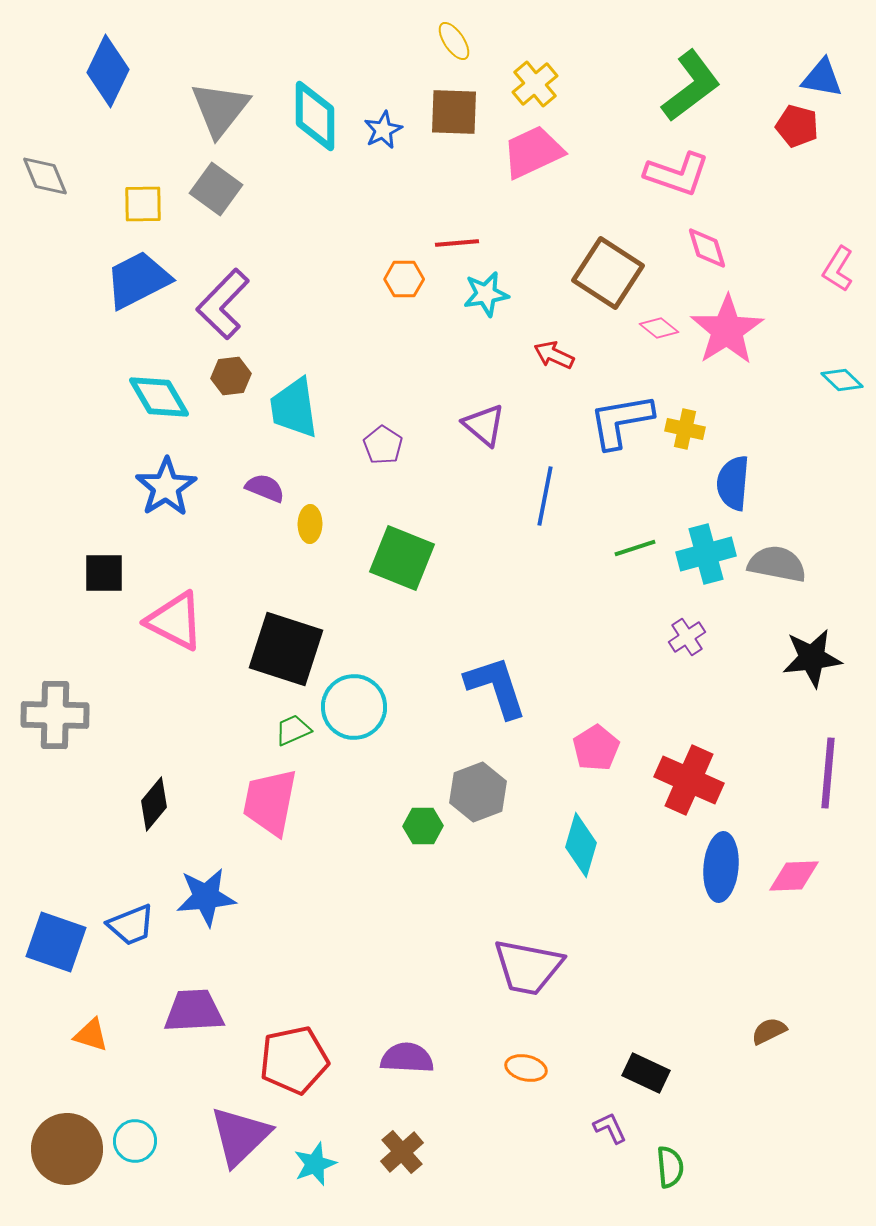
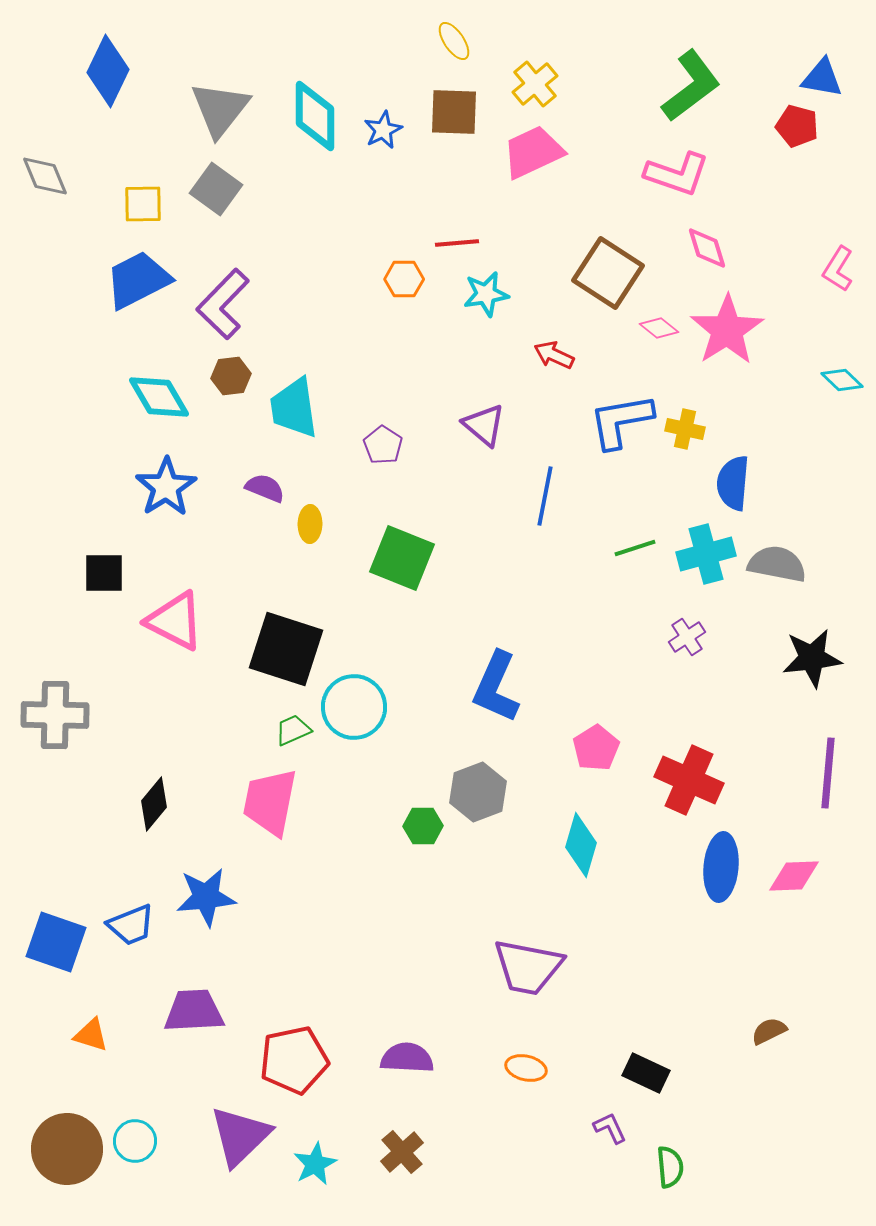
blue L-shape at (496, 687): rotated 138 degrees counterclockwise
cyan star at (315, 1164): rotated 6 degrees counterclockwise
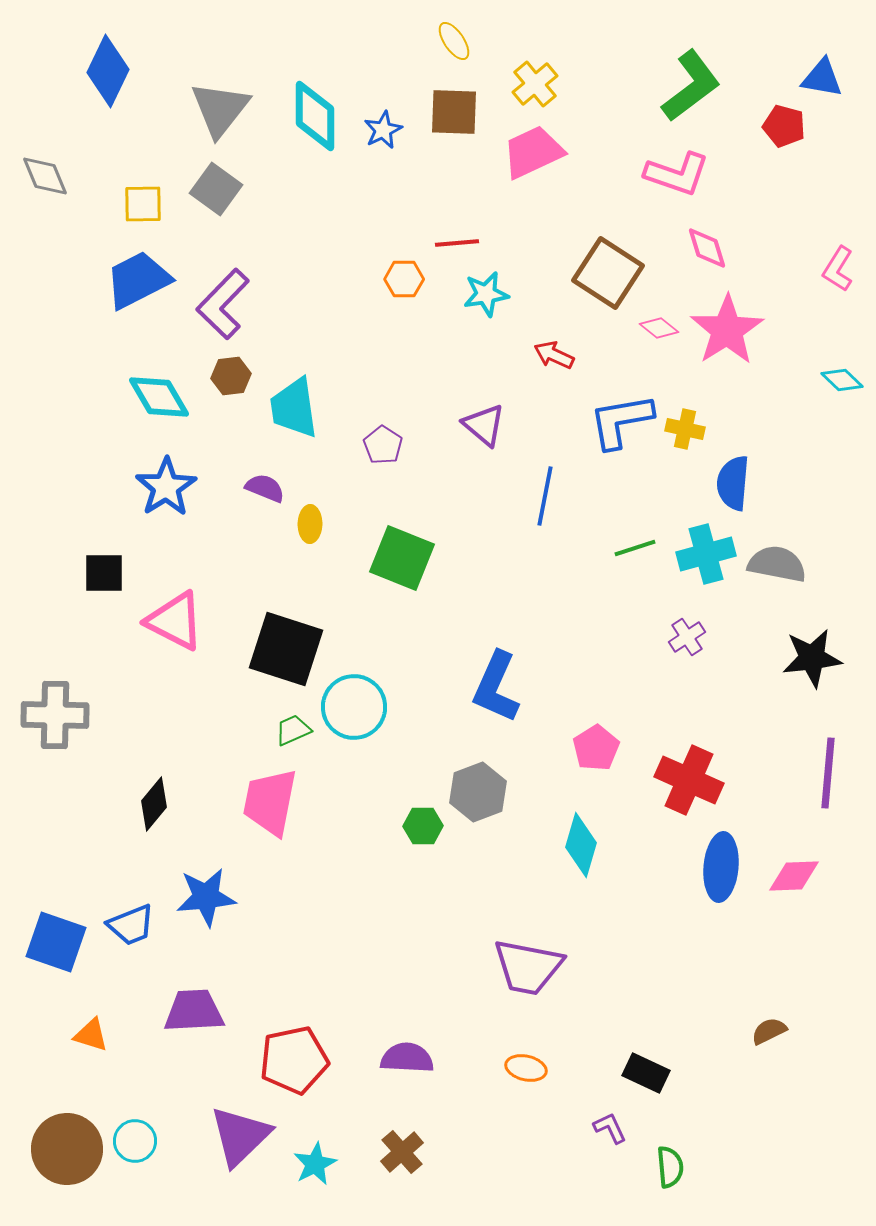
red pentagon at (797, 126): moved 13 px left
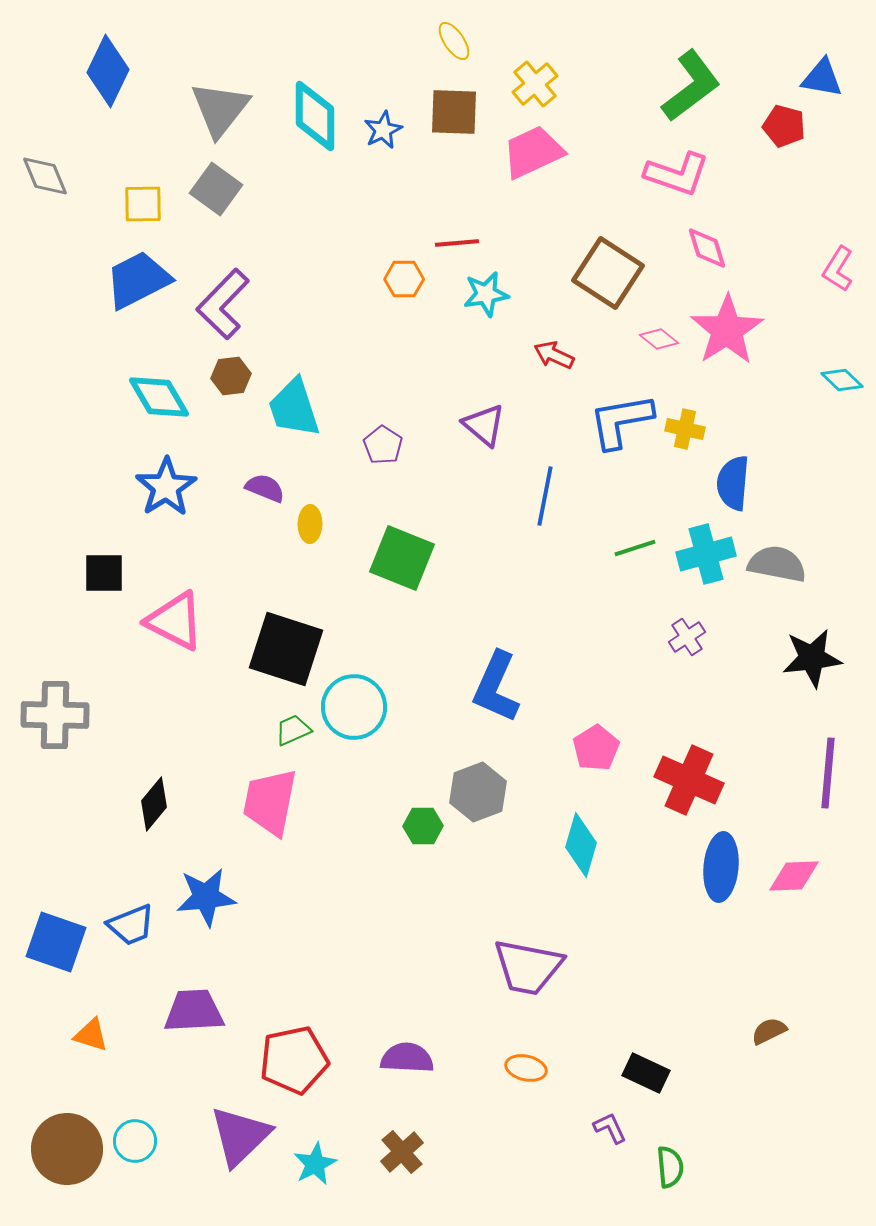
pink diamond at (659, 328): moved 11 px down
cyan trapezoid at (294, 408): rotated 10 degrees counterclockwise
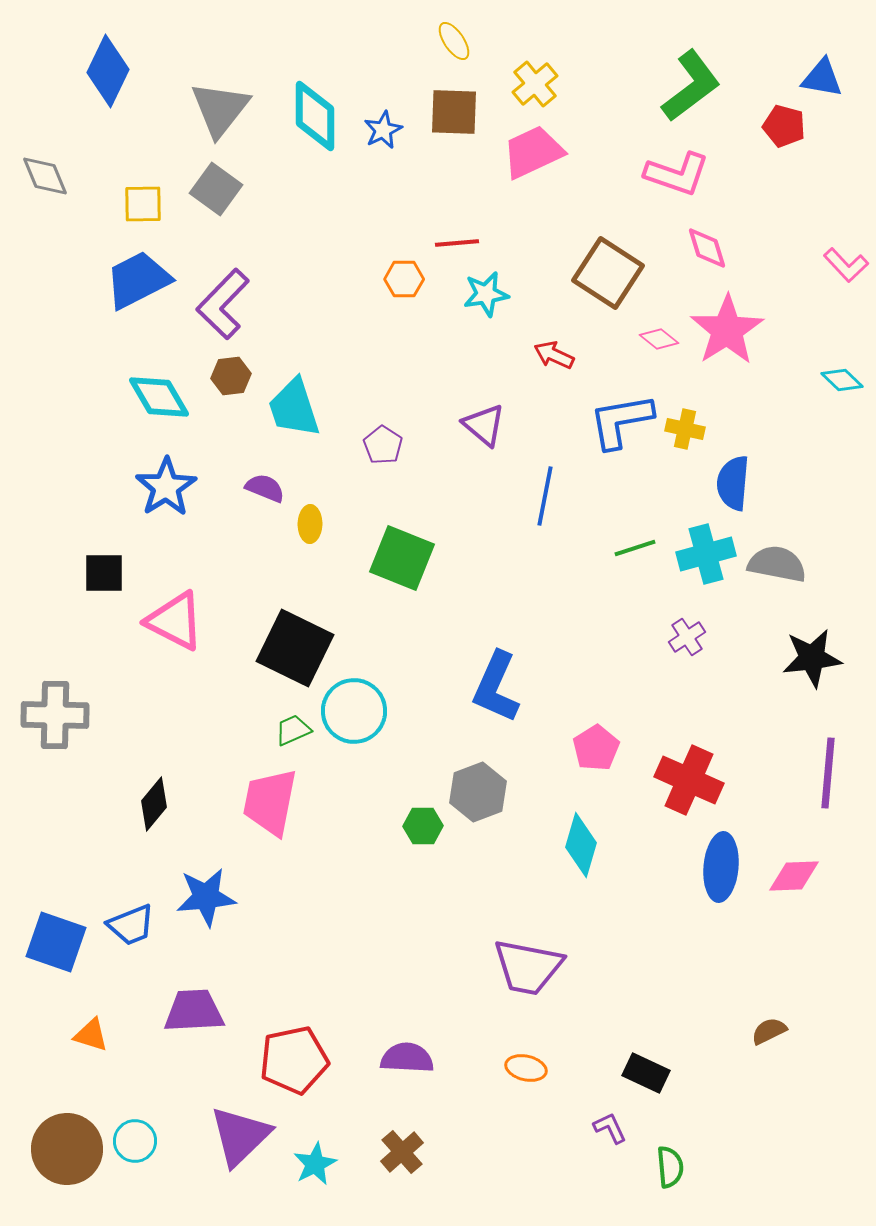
pink L-shape at (838, 269): moved 8 px right, 4 px up; rotated 75 degrees counterclockwise
black square at (286, 649): moved 9 px right, 1 px up; rotated 8 degrees clockwise
cyan circle at (354, 707): moved 4 px down
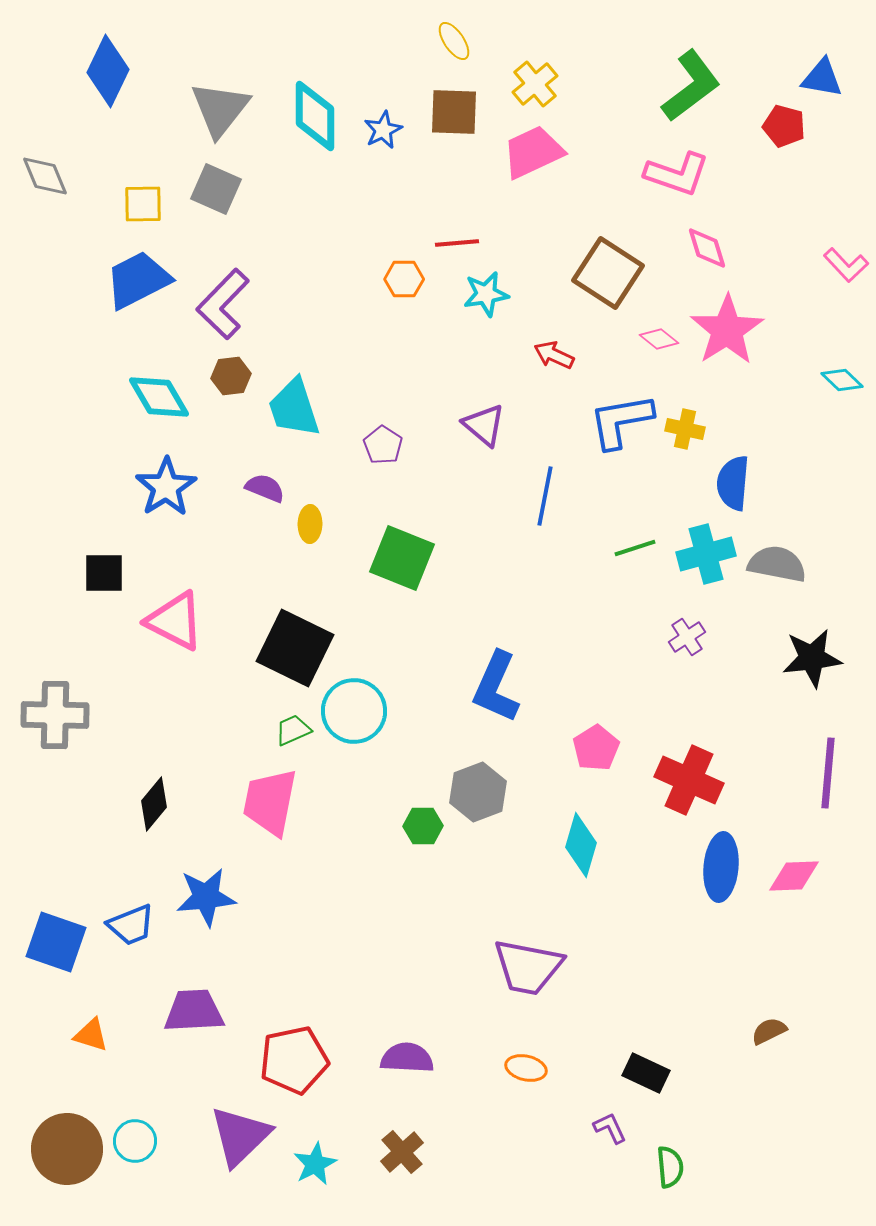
gray square at (216, 189): rotated 12 degrees counterclockwise
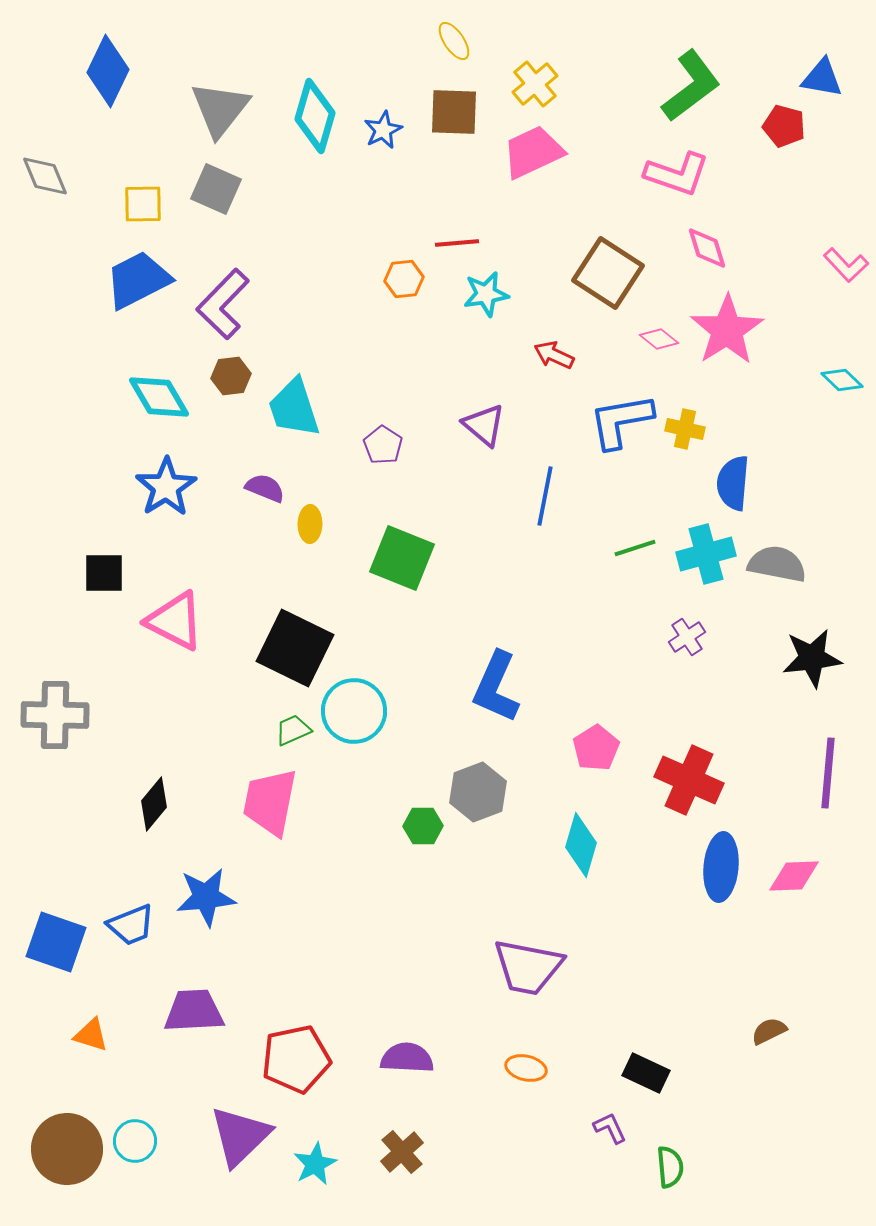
cyan diamond at (315, 116): rotated 16 degrees clockwise
orange hexagon at (404, 279): rotated 6 degrees counterclockwise
red pentagon at (294, 1060): moved 2 px right, 1 px up
